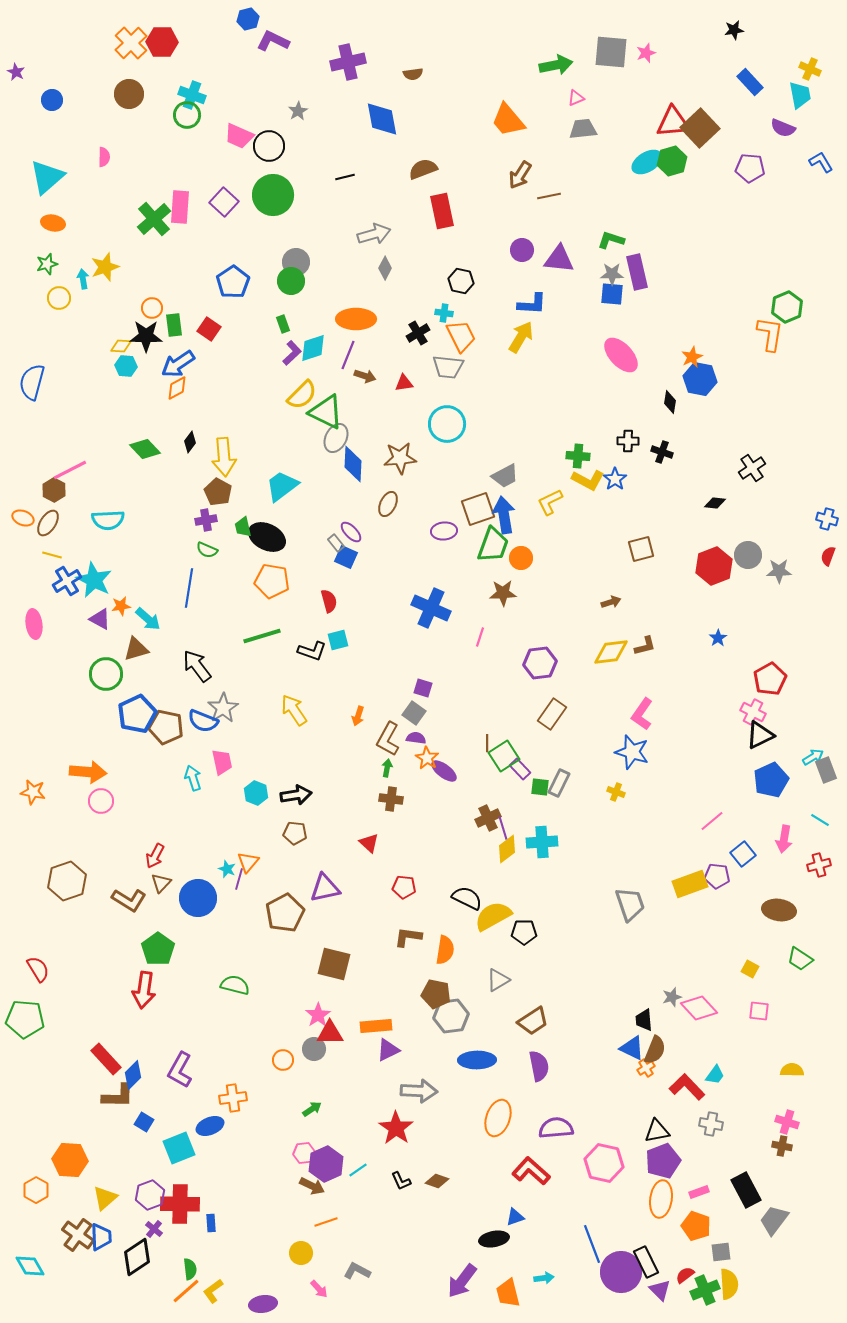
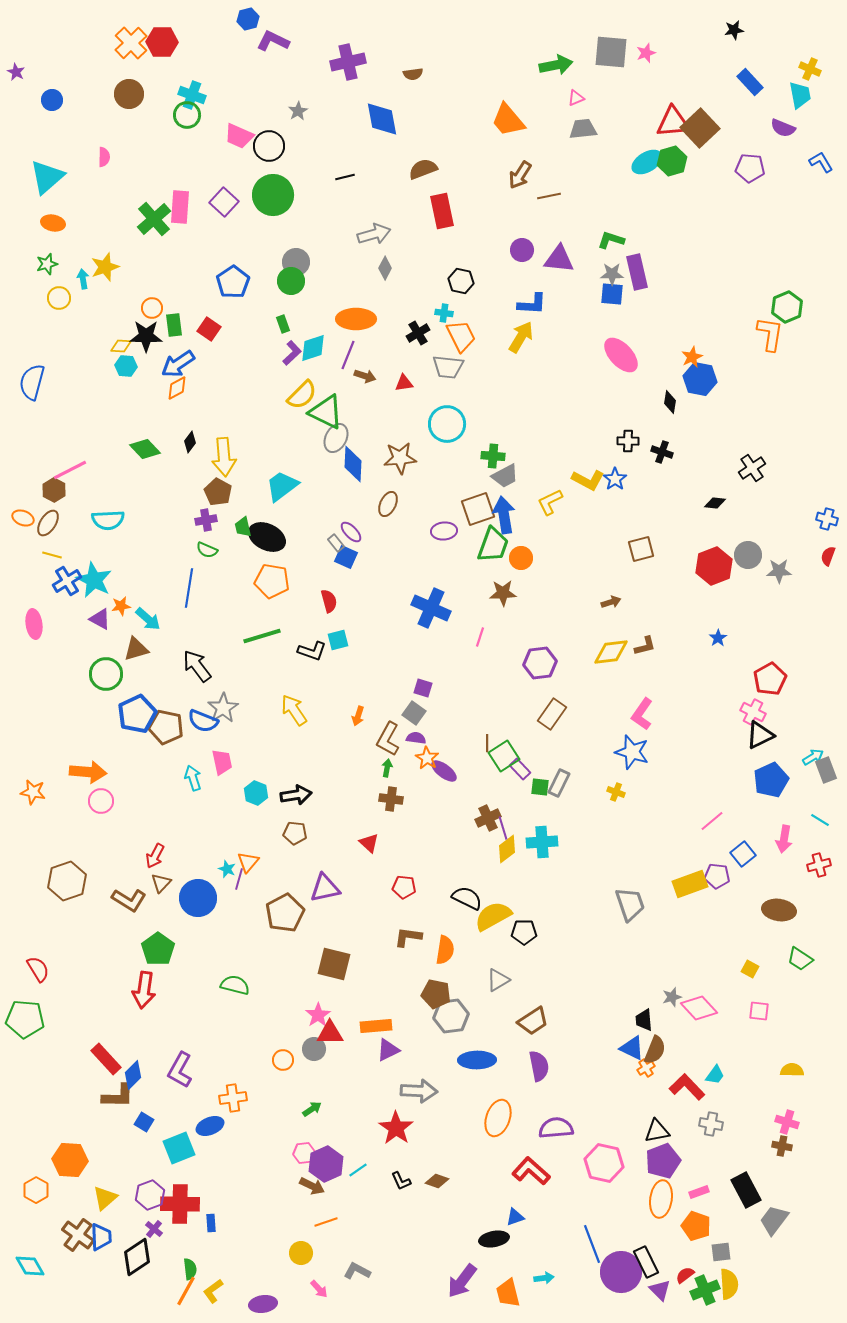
green cross at (578, 456): moved 85 px left
orange line at (186, 1291): rotated 20 degrees counterclockwise
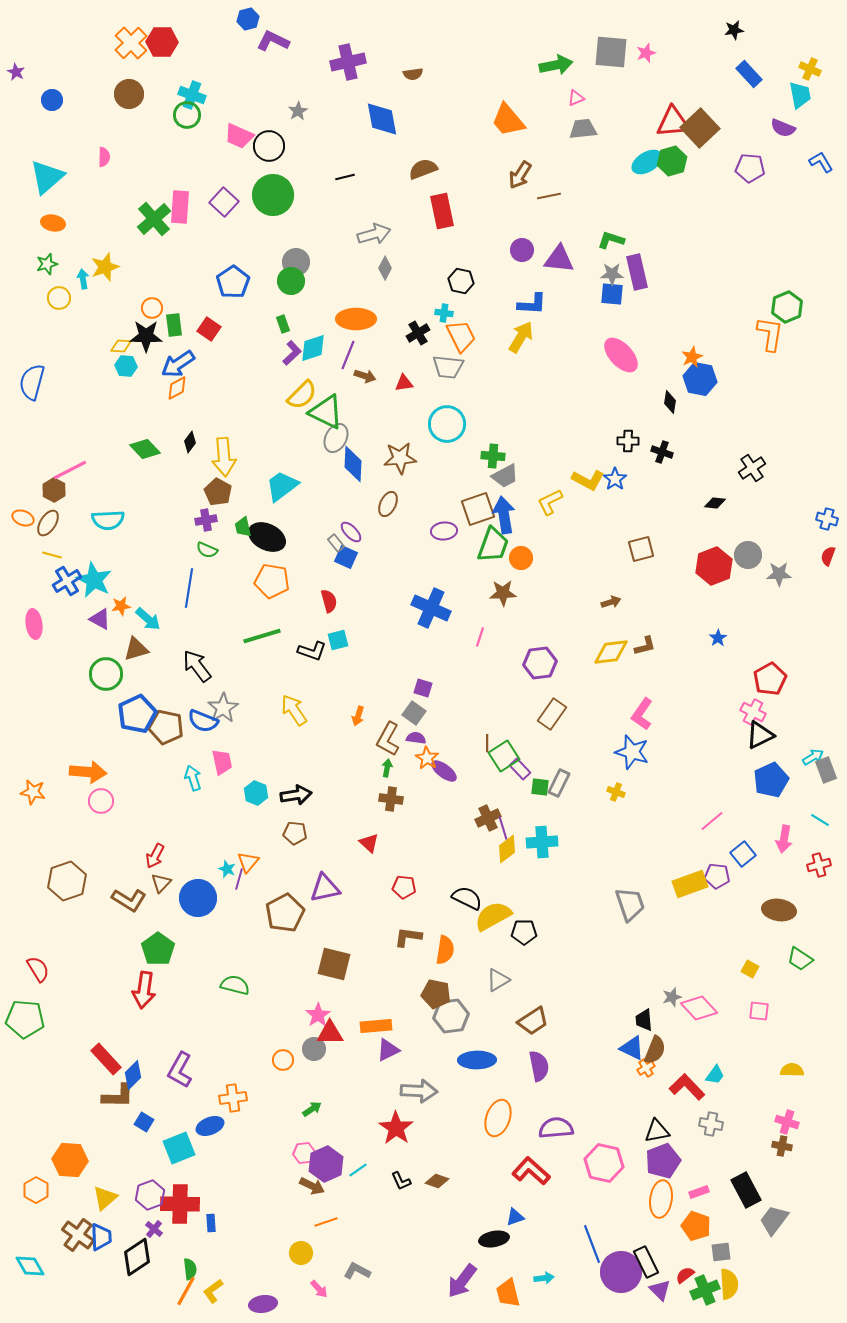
blue rectangle at (750, 82): moved 1 px left, 8 px up
gray star at (779, 571): moved 3 px down
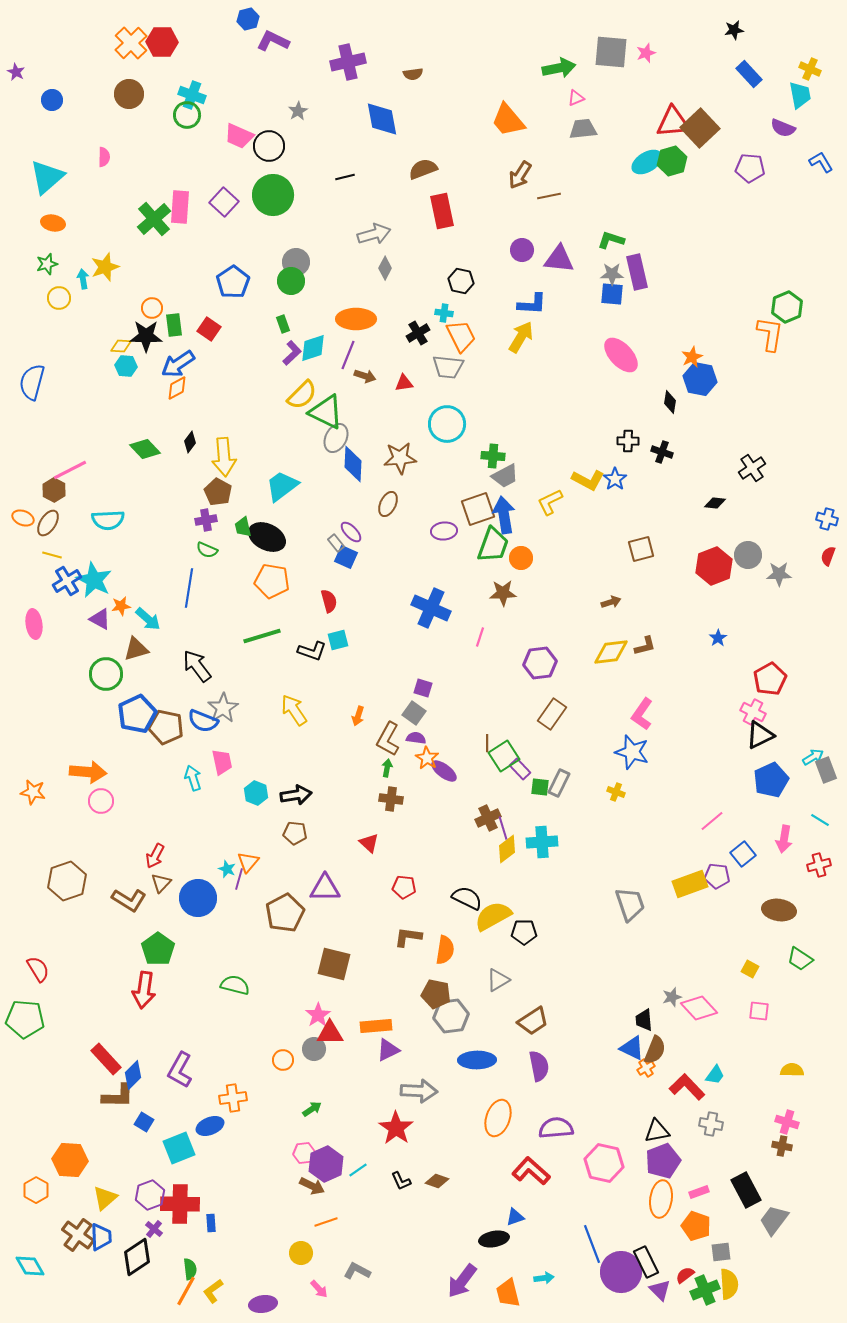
green arrow at (556, 65): moved 3 px right, 3 px down
purple triangle at (325, 888): rotated 12 degrees clockwise
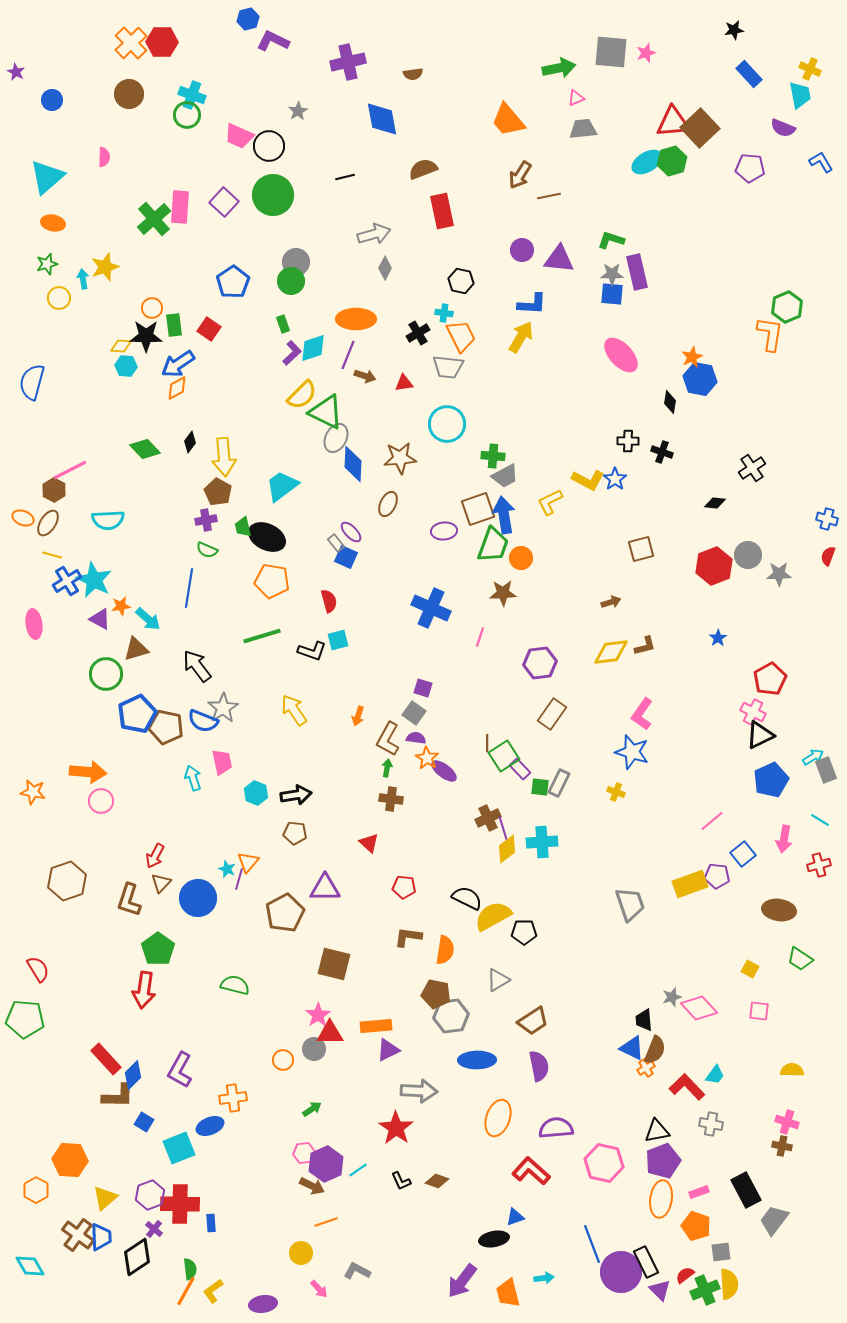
brown L-shape at (129, 900): rotated 76 degrees clockwise
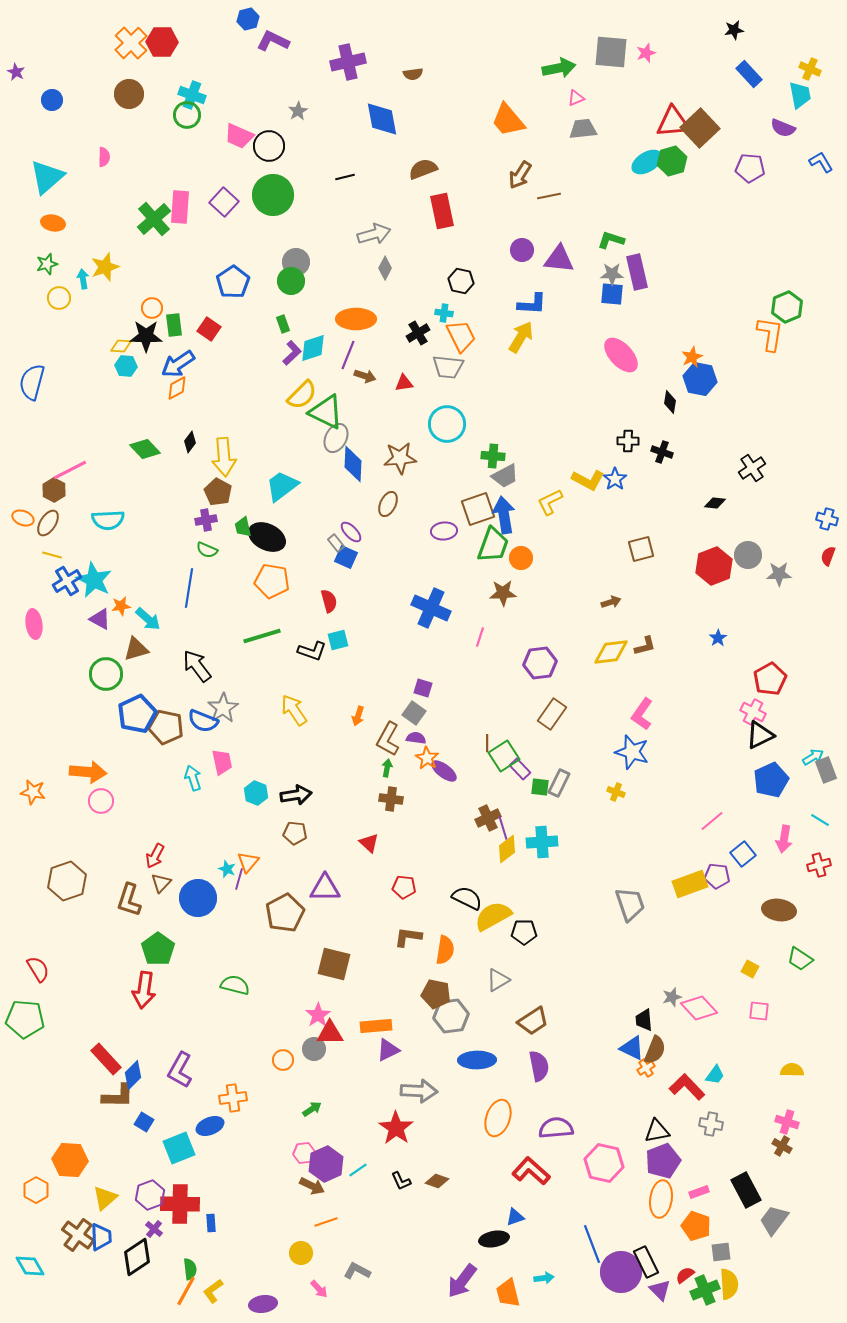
brown cross at (782, 1146): rotated 18 degrees clockwise
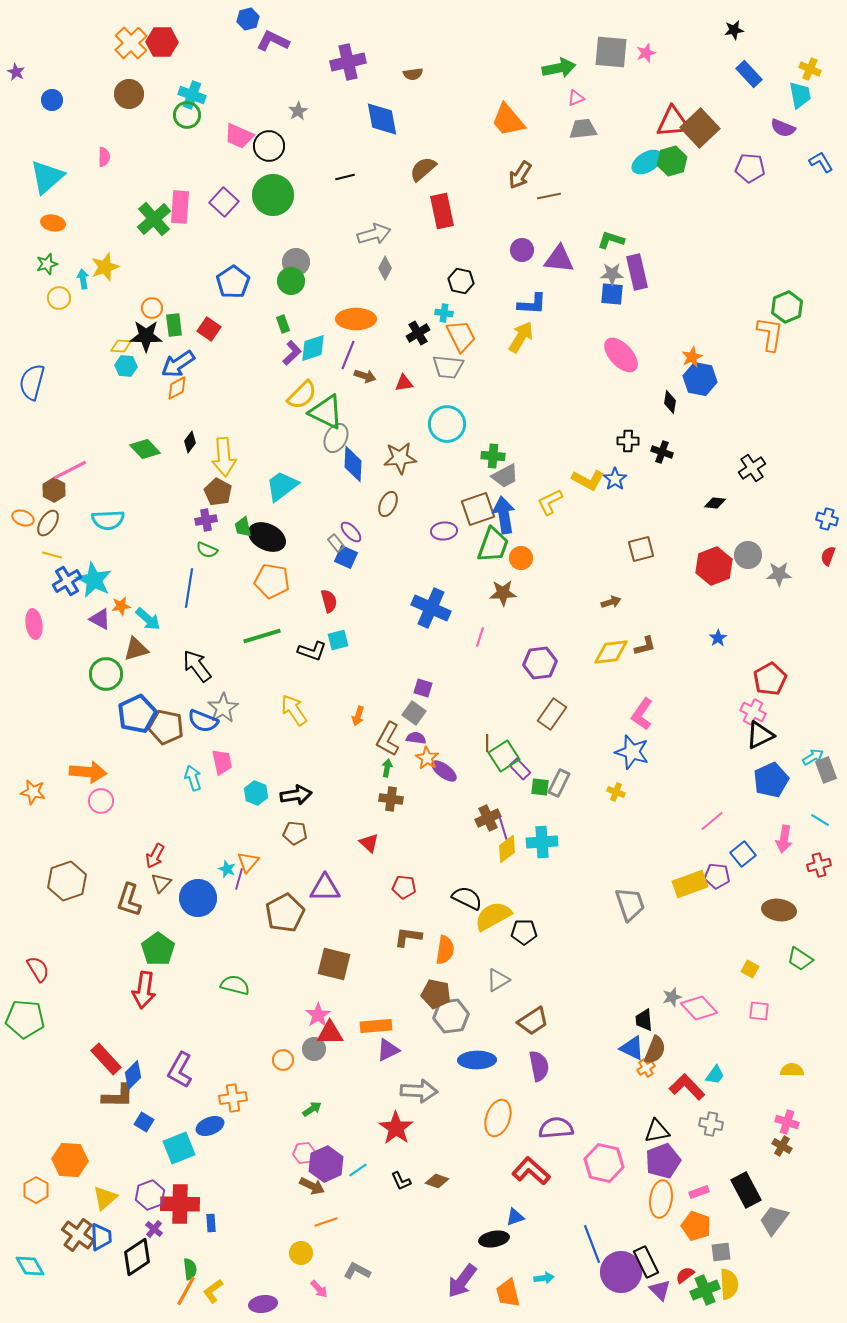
brown semicircle at (423, 169): rotated 20 degrees counterclockwise
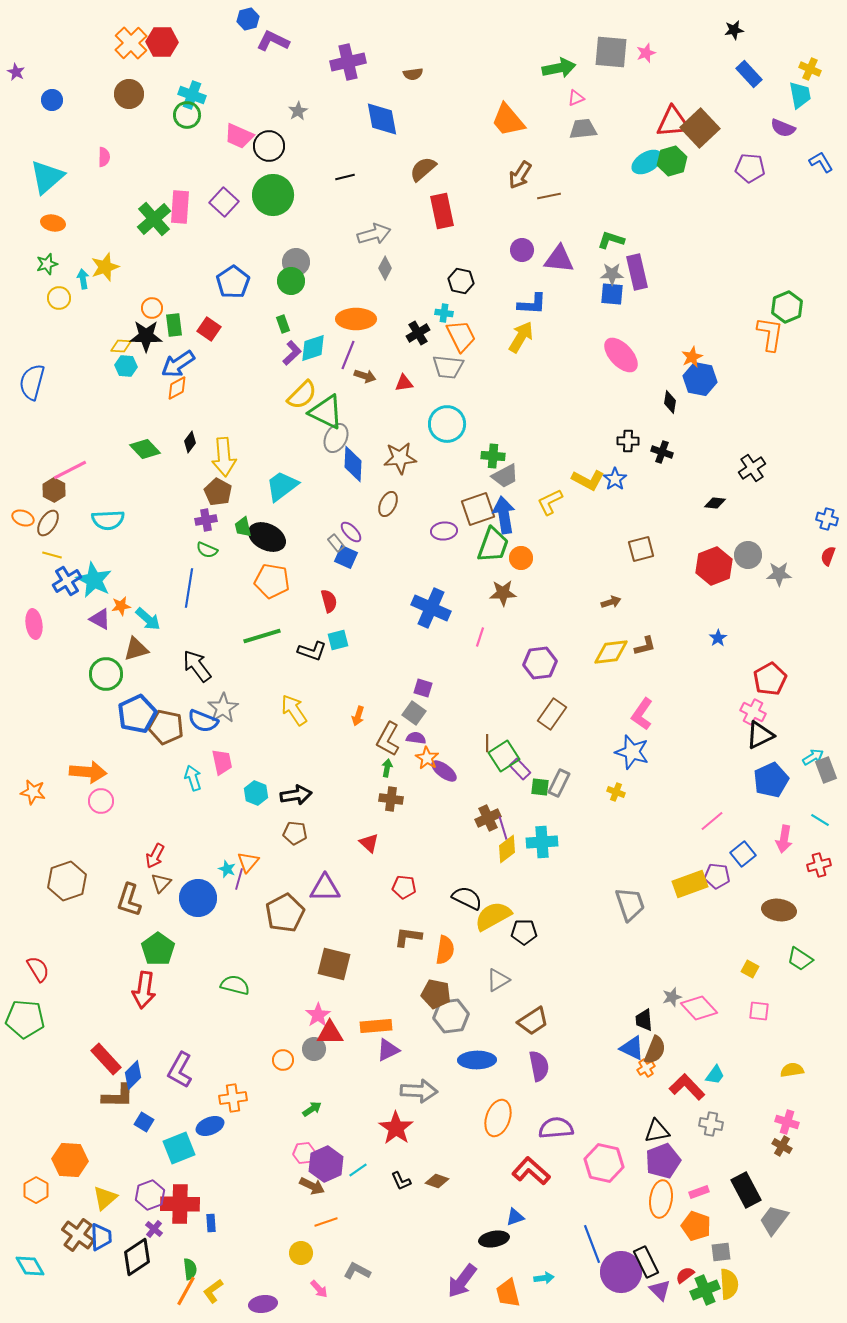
yellow semicircle at (792, 1070): rotated 10 degrees counterclockwise
